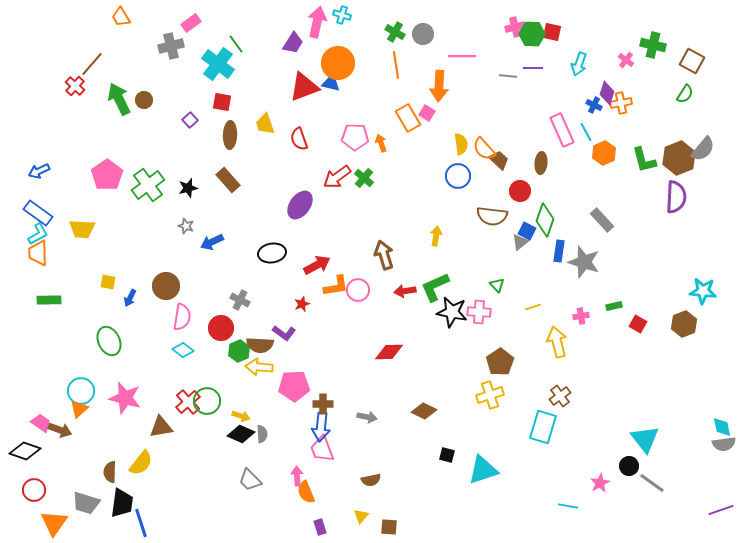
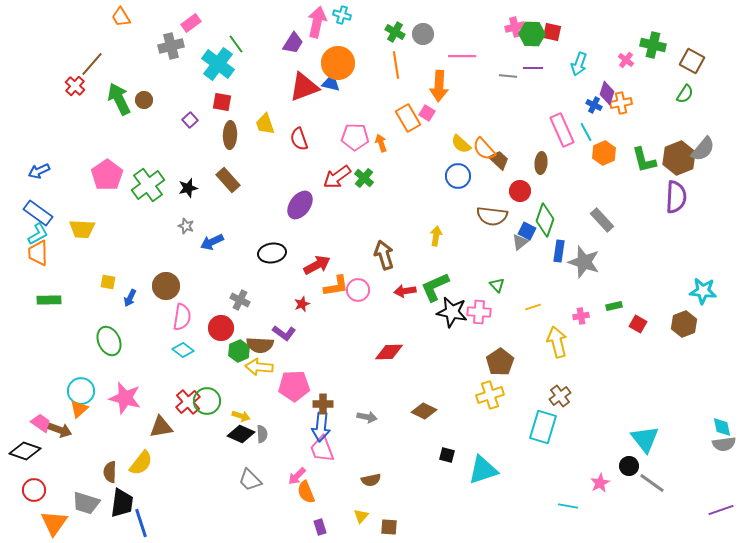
yellow semicircle at (461, 144): rotated 140 degrees clockwise
pink arrow at (297, 476): rotated 132 degrees counterclockwise
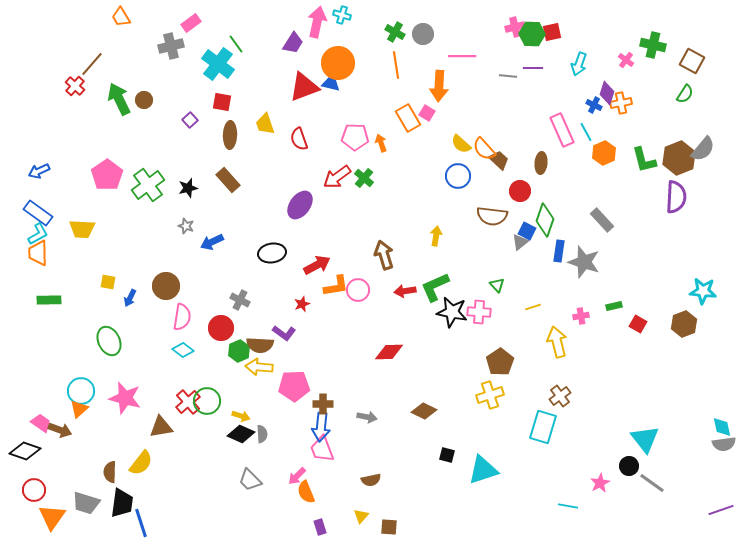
red square at (552, 32): rotated 24 degrees counterclockwise
orange triangle at (54, 523): moved 2 px left, 6 px up
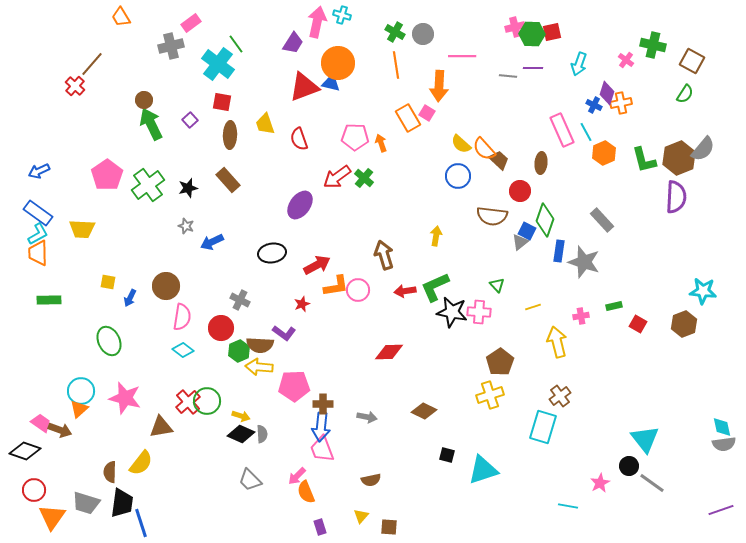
green arrow at (119, 99): moved 32 px right, 25 px down
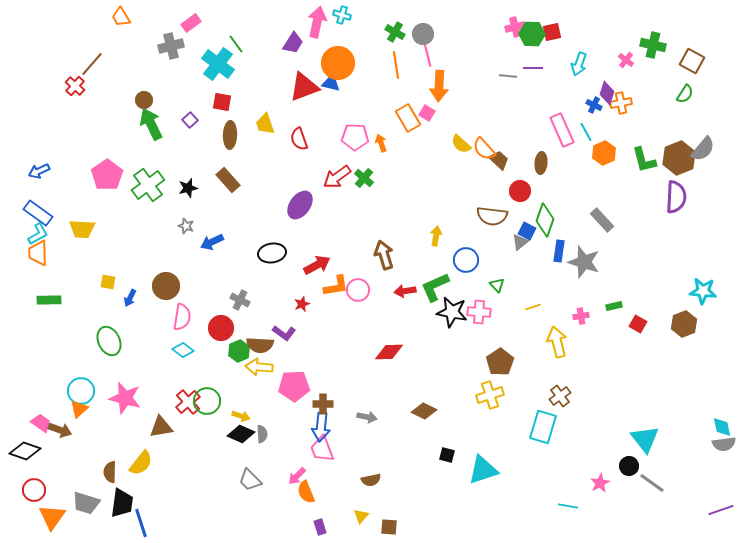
pink line at (462, 56): moved 35 px left, 3 px up; rotated 76 degrees clockwise
blue circle at (458, 176): moved 8 px right, 84 px down
